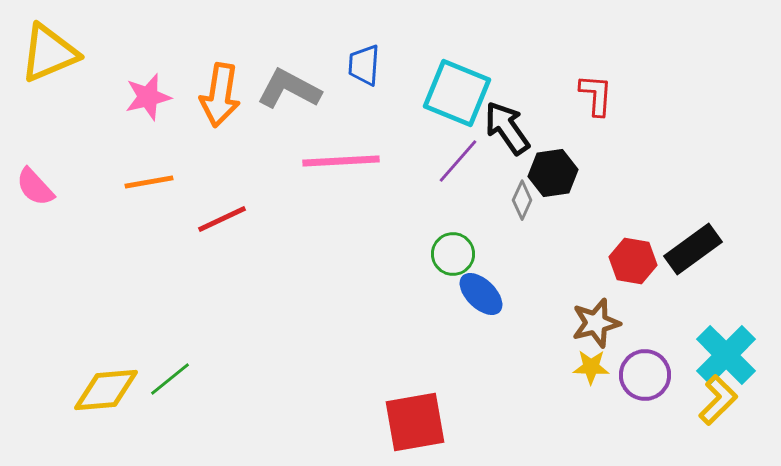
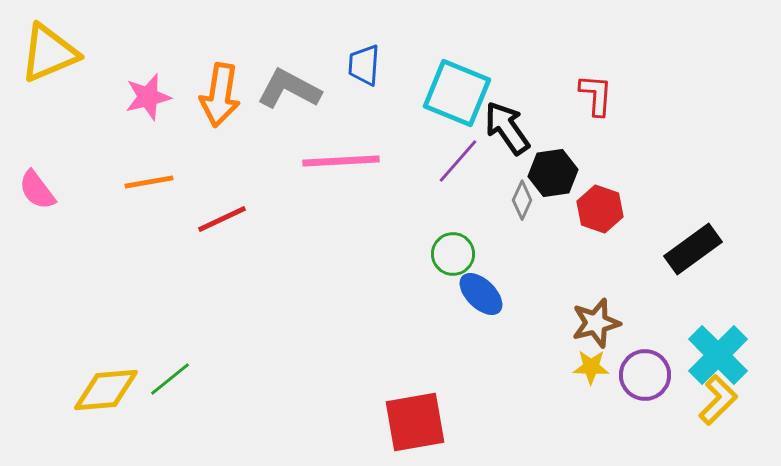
pink semicircle: moved 2 px right, 3 px down; rotated 6 degrees clockwise
red hexagon: moved 33 px left, 52 px up; rotated 9 degrees clockwise
cyan cross: moved 8 px left
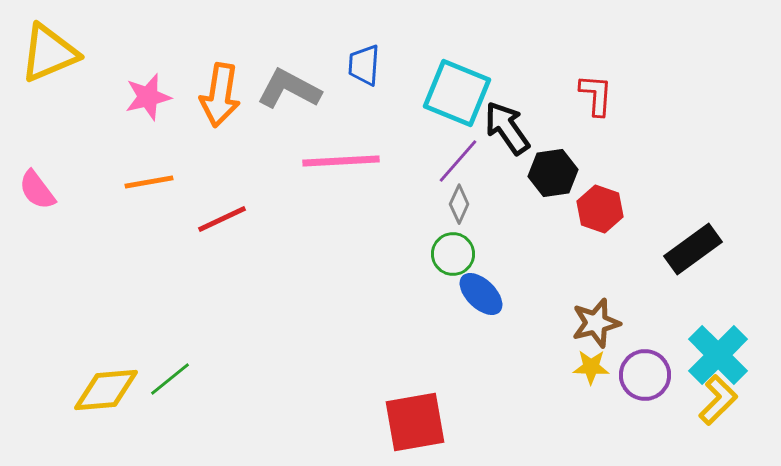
gray diamond: moved 63 px left, 4 px down
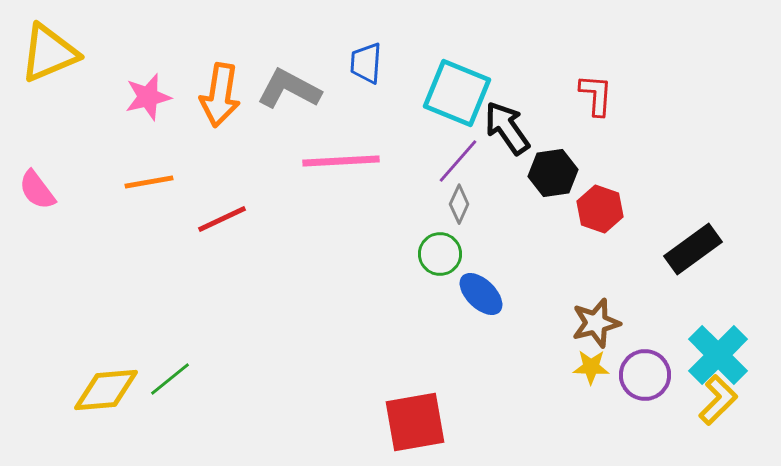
blue trapezoid: moved 2 px right, 2 px up
green circle: moved 13 px left
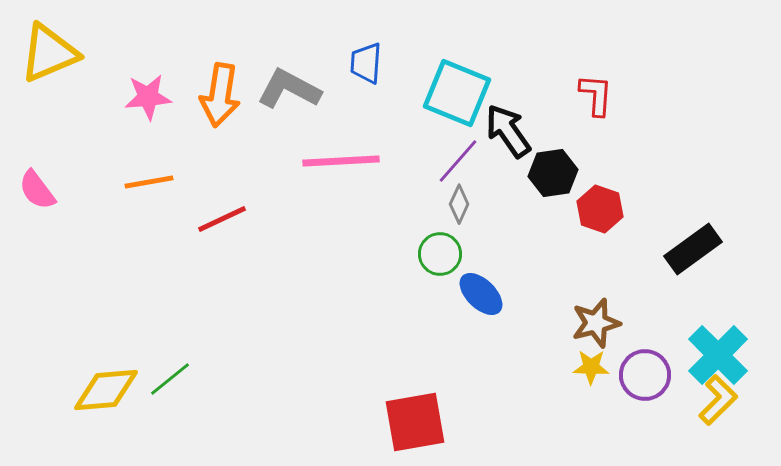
pink star: rotated 9 degrees clockwise
black arrow: moved 1 px right, 3 px down
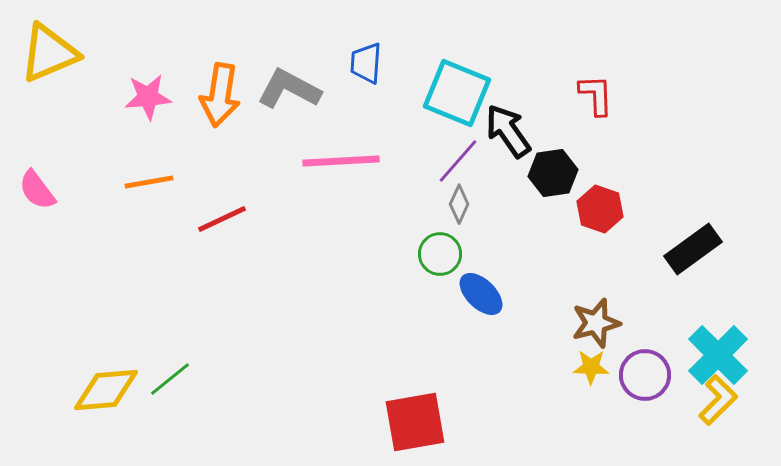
red L-shape: rotated 6 degrees counterclockwise
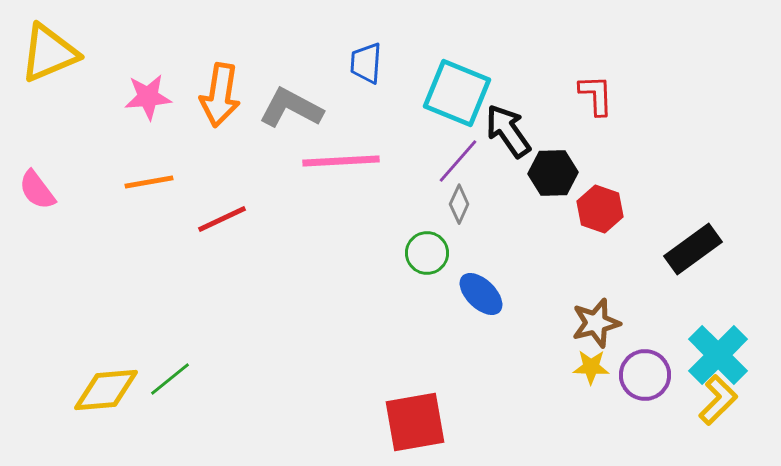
gray L-shape: moved 2 px right, 19 px down
black hexagon: rotated 6 degrees clockwise
green circle: moved 13 px left, 1 px up
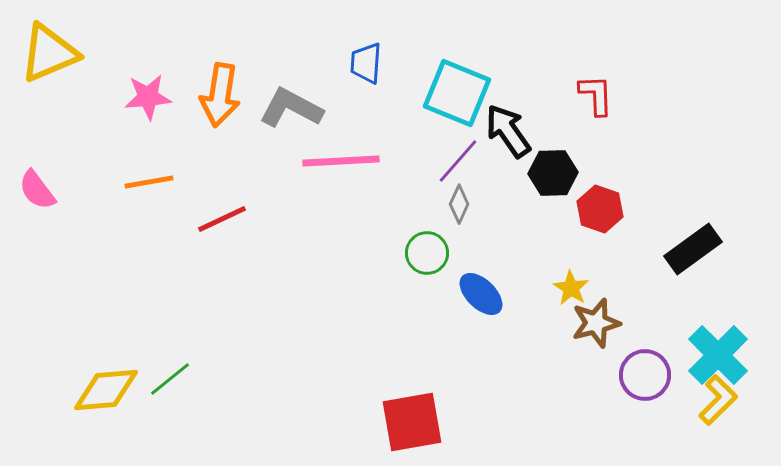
yellow star: moved 20 px left, 79 px up; rotated 30 degrees clockwise
red square: moved 3 px left
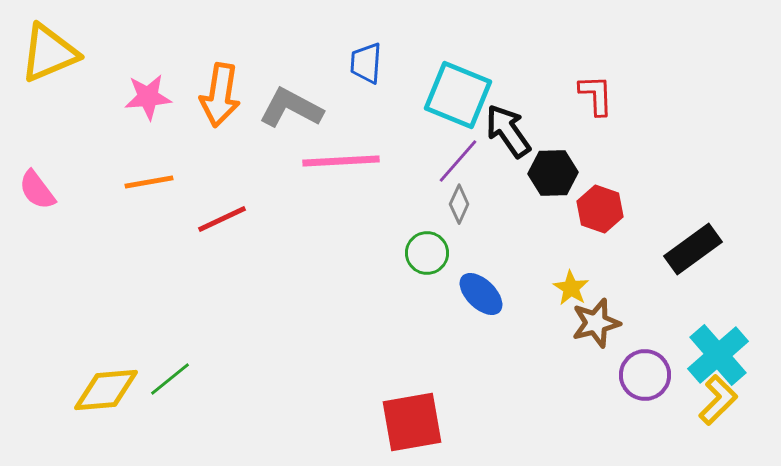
cyan square: moved 1 px right, 2 px down
cyan cross: rotated 4 degrees clockwise
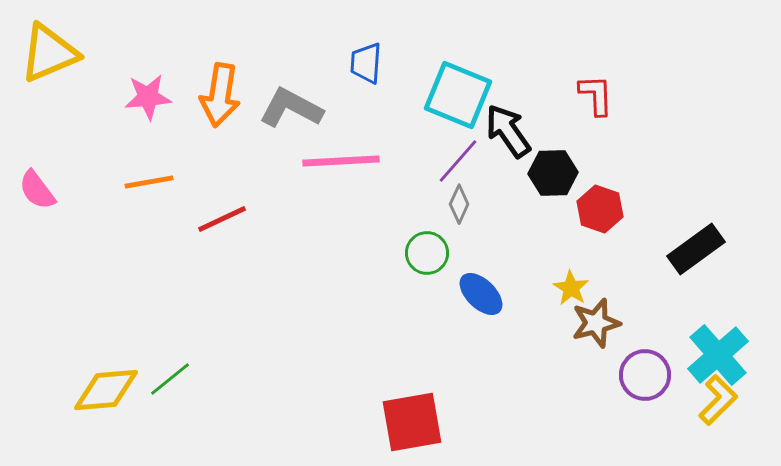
black rectangle: moved 3 px right
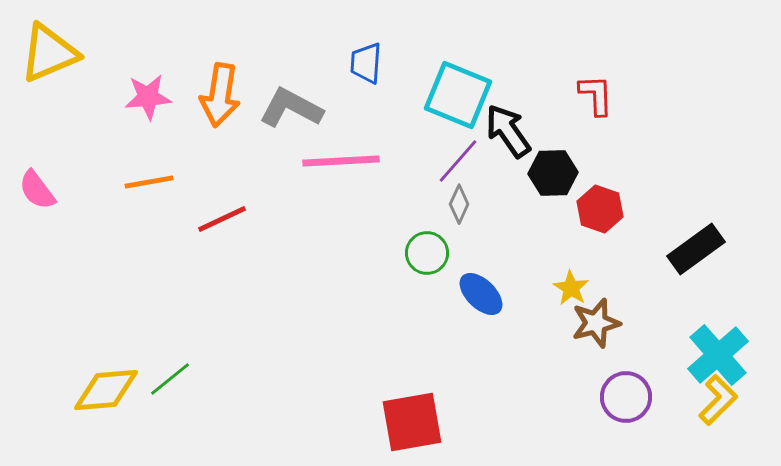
purple circle: moved 19 px left, 22 px down
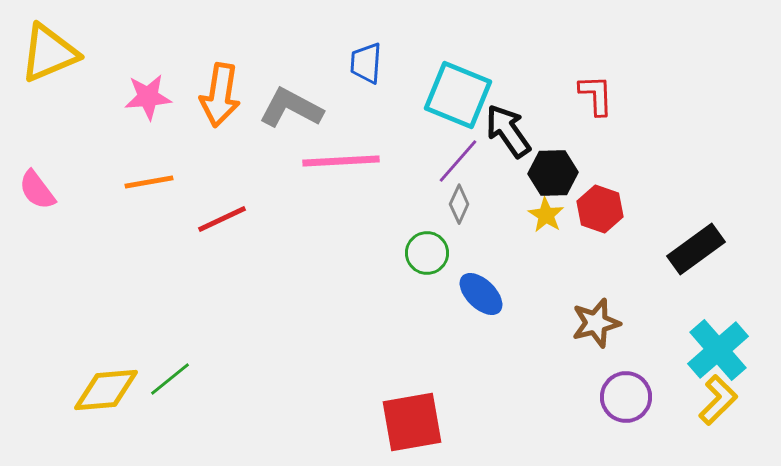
yellow star: moved 25 px left, 73 px up
cyan cross: moved 5 px up
